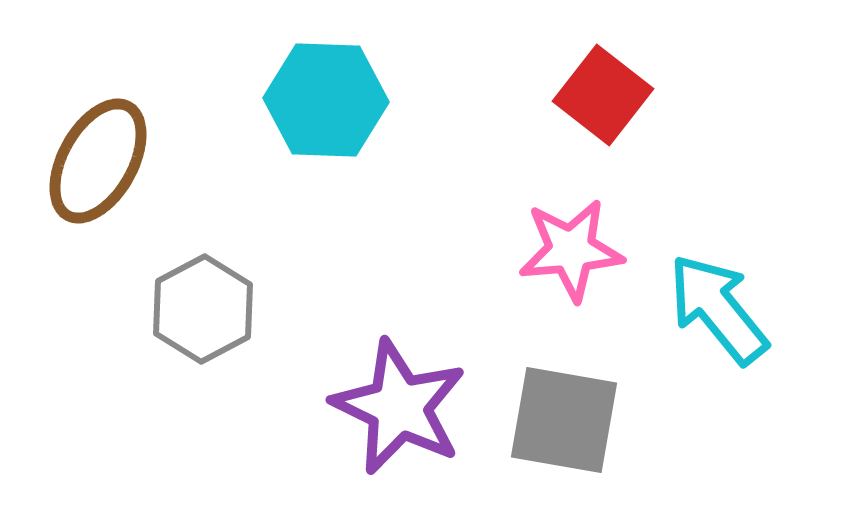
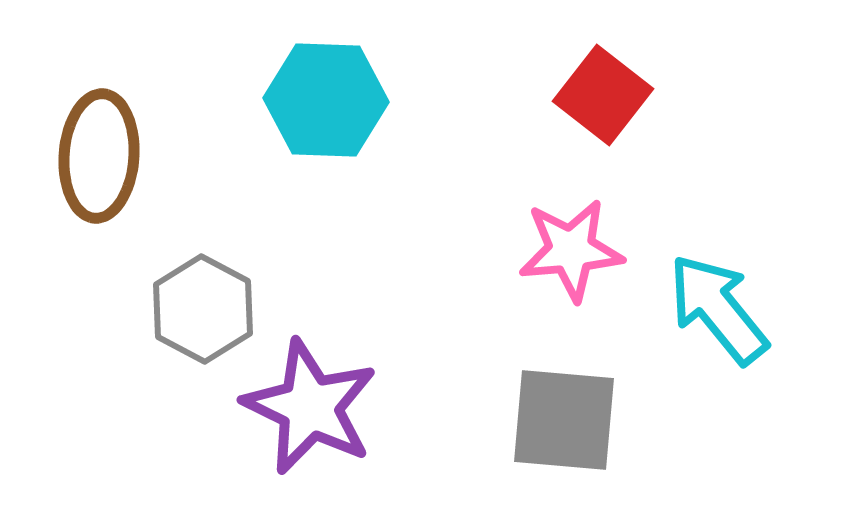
brown ellipse: moved 1 px right, 5 px up; rotated 25 degrees counterclockwise
gray hexagon: rotated 4 degrees counterclockwise
purple star: moved 89 px left
gray square: rotated 5 degrees counterclockwise
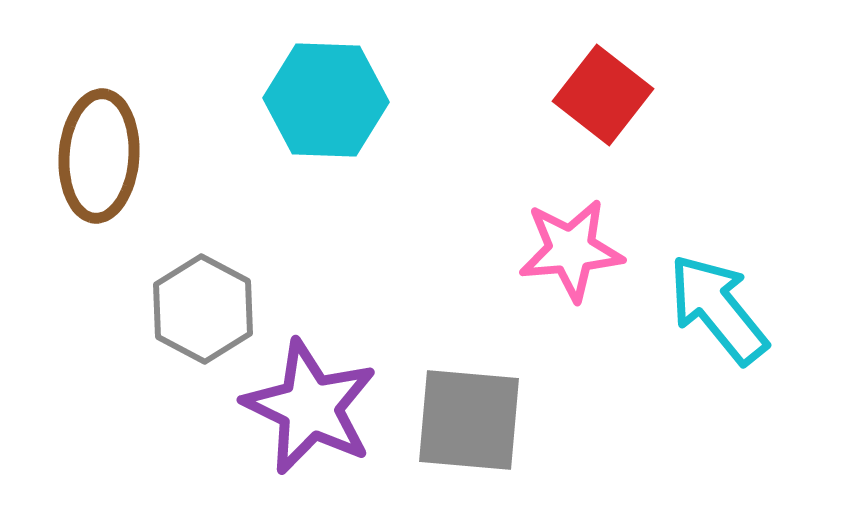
gray square: moved 95 px left
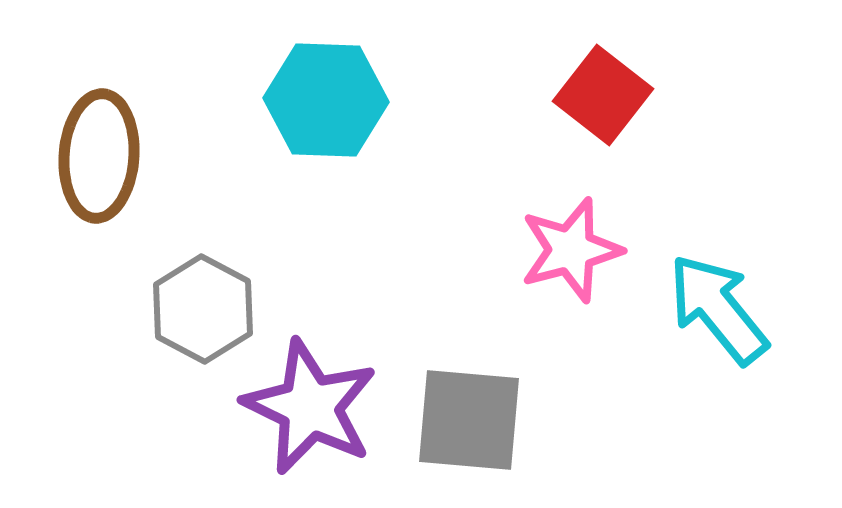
pink star: rotated 10 degrees counterclockwise
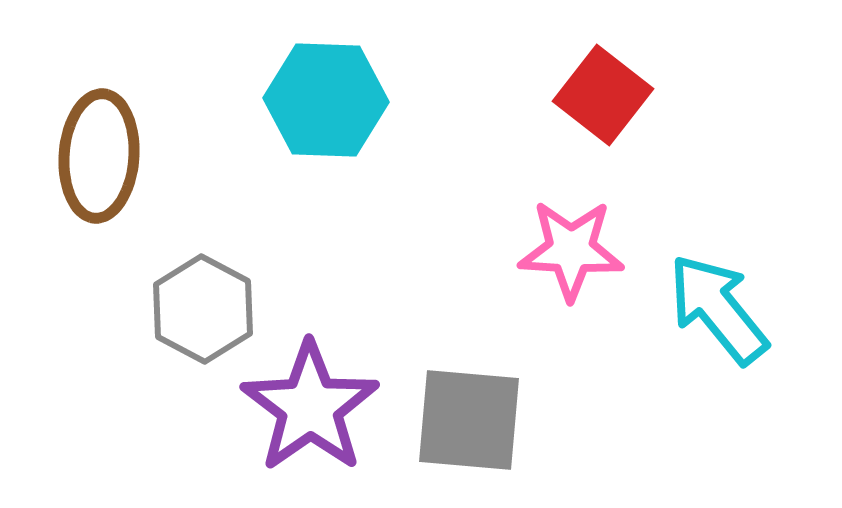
pink star: rotated 18 degrees clockwise
purple star: rotated 11 degrees clockwise
